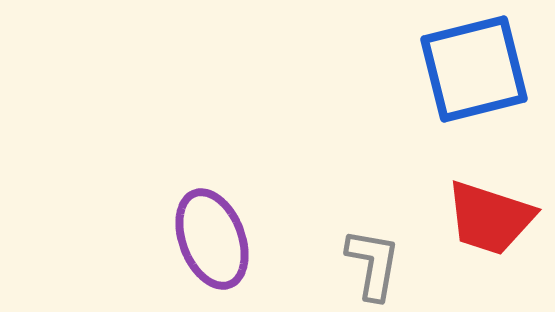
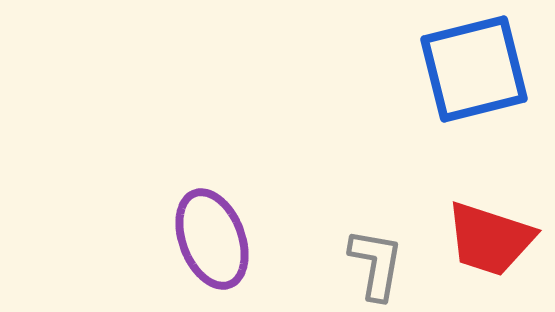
red trapezoid: moved 21 px down
gray L-shape: moved 3 px right
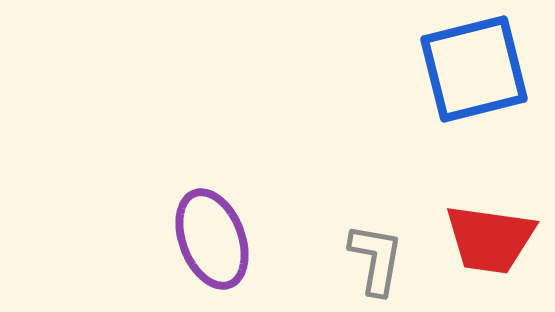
red trapezoid: rotated 10 degrees counterclockwise
gray L-shape: moved 5 px up
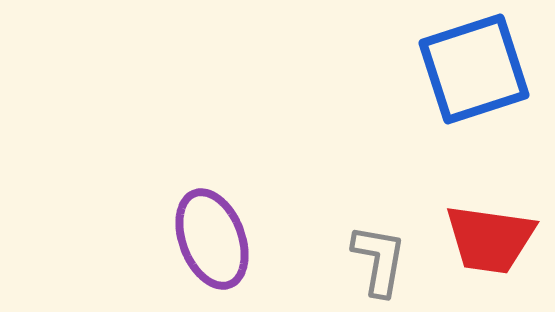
blue square: rotated 4 degrees counterclockwise
gray L-shape: moved 3 px right, 1 px down
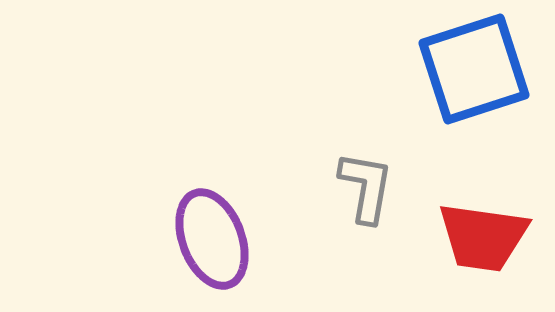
red trapezoid: moved 7 px left, 2 px up
gray L-shape: moved 13 px left, 73 px up
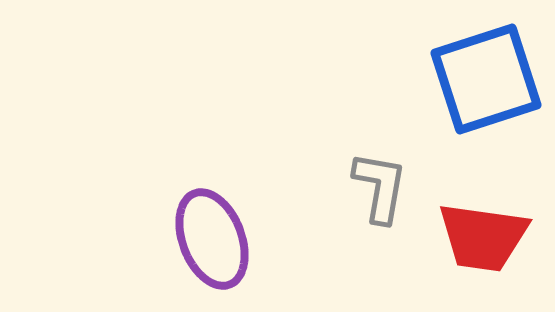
blue square: moved 12 px right, 10 px down
gray L-shape: moved 14 px right
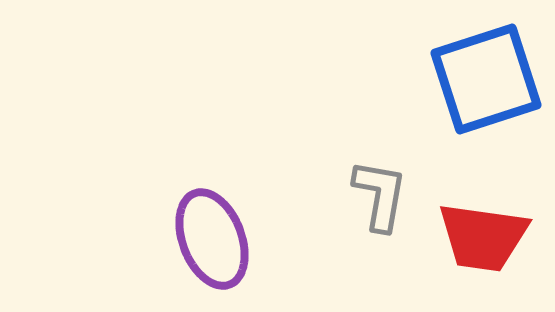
gray L-shape: moved 8 px down
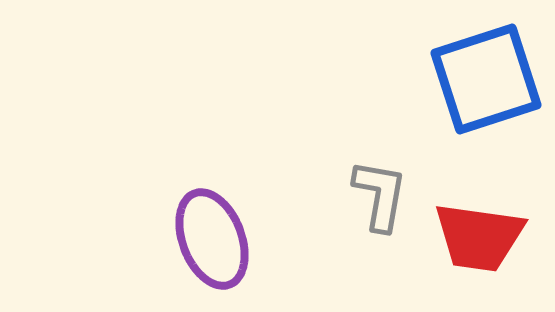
red trapezoid: moved 4 px left
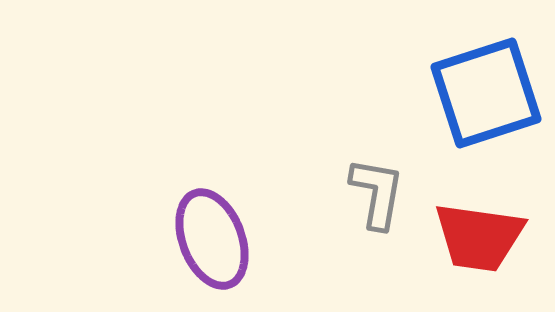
blue square: moved 14 px down
gray L-shape: moved 3 px left, 2 px up
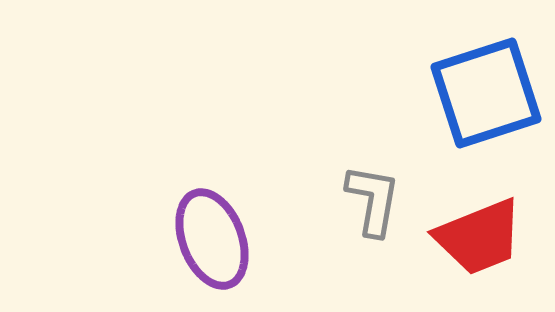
gray L-shape: moved 4 px left, 7 px down
red trapezoid: rotated 30 degrees counterclockwise
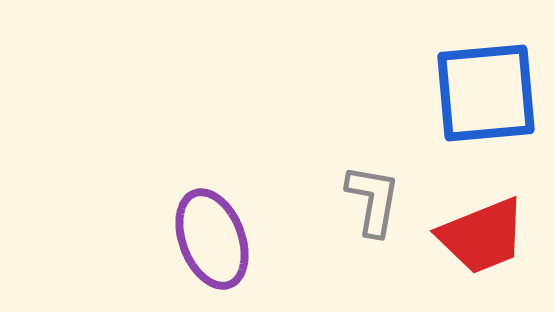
blue square: rotated 13 degrees clockwise
red trapezoid: moved 3 px right, 1 px up
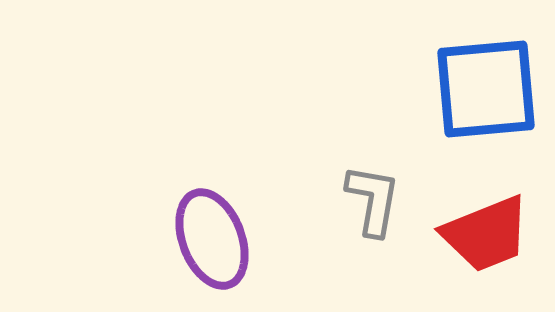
blue square: moved 4 px up
red trapezoid: moved 4 px right, 2 px up
